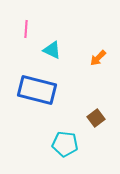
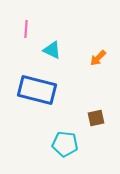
brown square: rotated 24 degrees clockwise
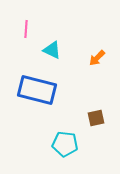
orange arrow: moved 1 px left
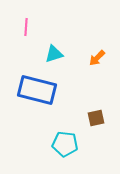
pink line: moved 2 px up
cyan triangle: moved 2 px right, 4 px down; rotated 42 degrees counterclockwise
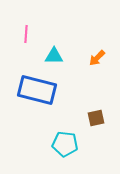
pink line: moved 7 px down
cyan triangle: moved 2 px down; rotated 18 degrees clockwise
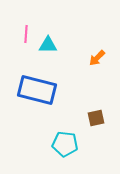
cyan triangle: moved 6 px left, 11 px up
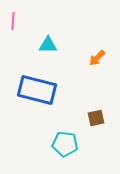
pink line: moved 13 px left, 13 px up
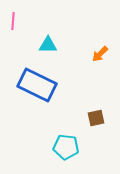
orange arrow: moved 3 px right, 4 px up
blue rectangle: moved 5 px up; rotated 12 degrees clockwise
cyan pentagon: moved 1 px right, 3 px down
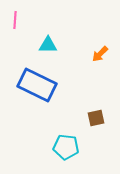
pink line: moved 2 px right, 1 px up
